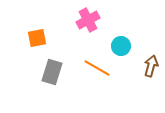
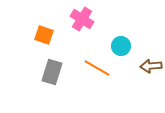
pink cross: moved 6 px left, 1 px up; rotated 30 degrees counterclockwise
orange square: moved 7 px right, 3 px up; rotated 30 degrees clockwise
brown arrow: rotated 110 degrees counterclockwise
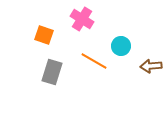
orange line: moved 3 px left, 7 px up
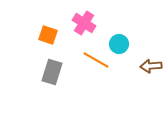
pink cross: moved 2 px right, 4 px down
orange square: moved 4 px right
cyan circle: moved 2 px left, 2 px up
orange line: moved 2 px right, 1 px up
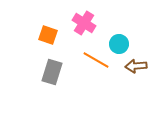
brown arrow: moved 15 px left
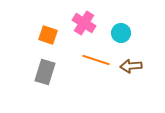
cyan circle: moved 2 px right, 11 px up
orange line: rotated 12 degrees counterclockwise
brown arrow: moved 5 px left
gray rectangle: moved 7 px left
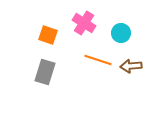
orange line: moved 2 px right
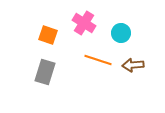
brown arrow: moved 2 px right, 1 px up
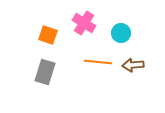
orange line: moved 2 px down; rotated 12 degrees counterclockwise
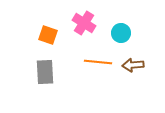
gray rectangle: rotated 20 degrees counterclockwise
